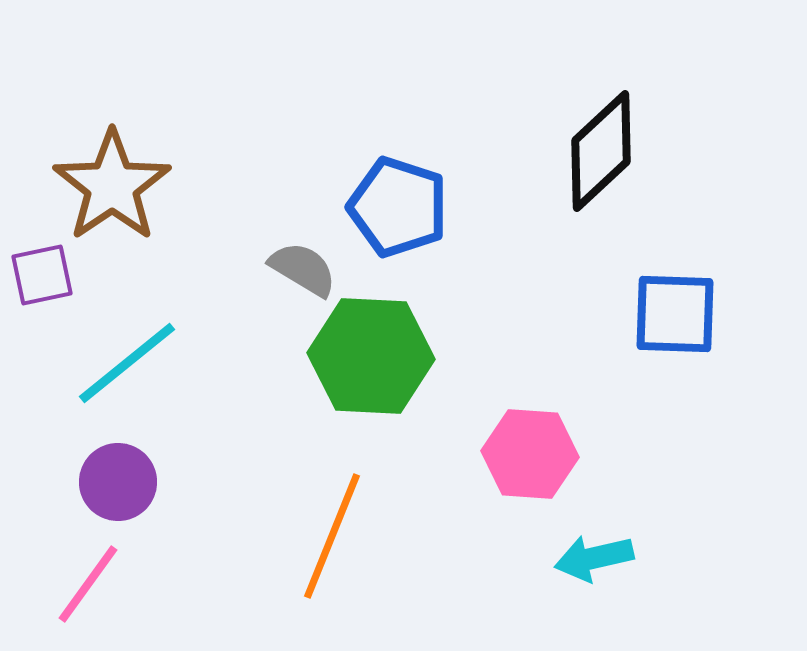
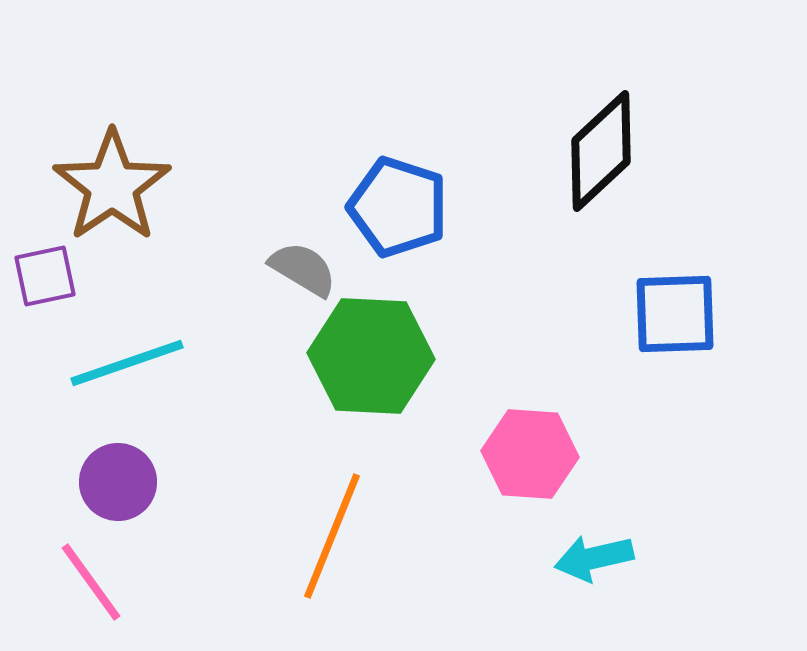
purple square: moved 3 px right, 1 px down
blue square: rotated 4 degrees counterclockwise
cyan line: rotated 20 degrees clockwise
pink line: moved 3 px right, 2 px up; rotated 72 degrees counterclockwise
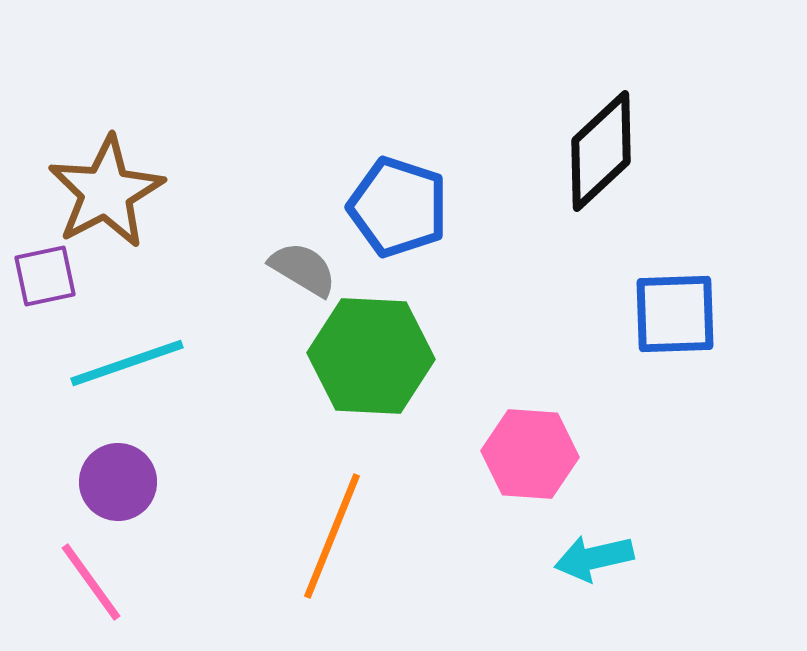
brown star: moved 6 px left, 6 px down; rotated 6 degrees clockwise
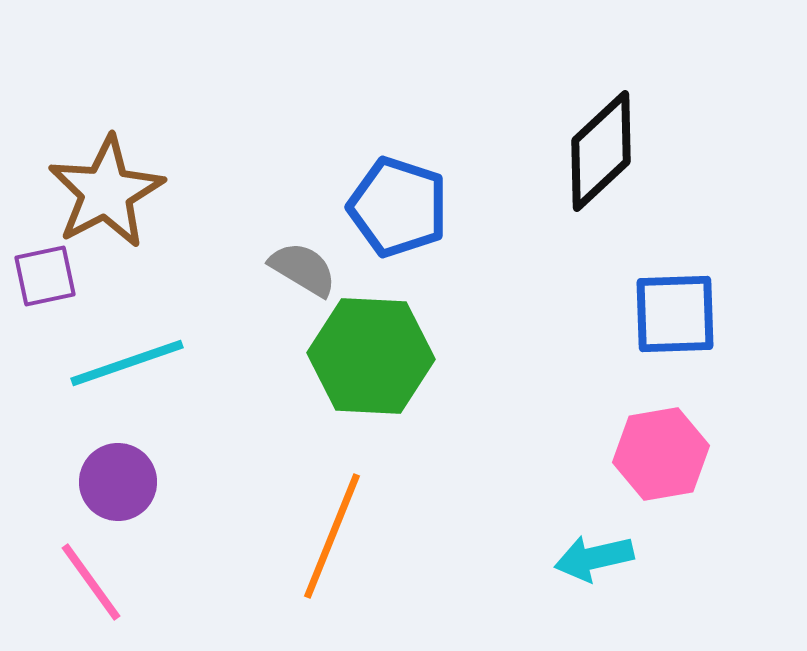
pink hexagon: moved 131 px right; rotated 14 degrees counterclockwise
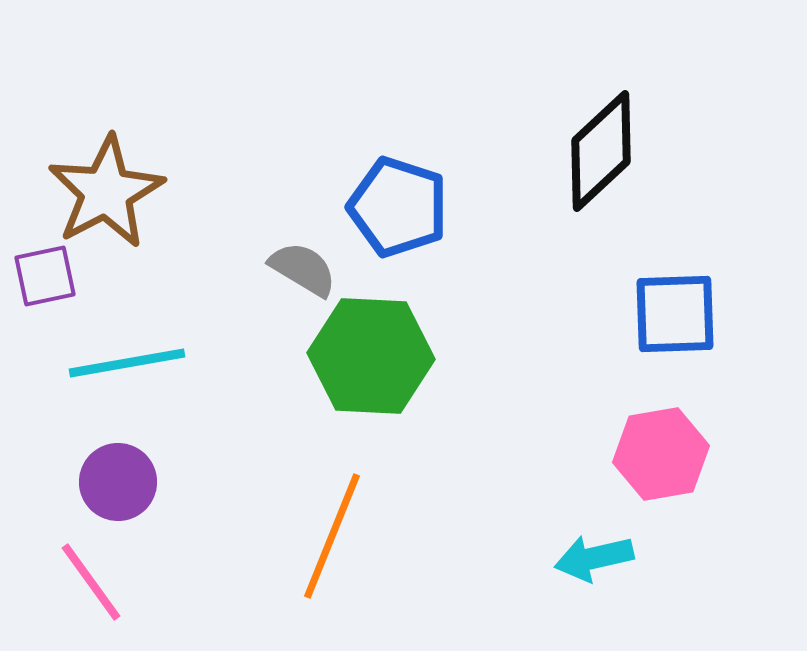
cyan line: rotated 9 degrees clockwise
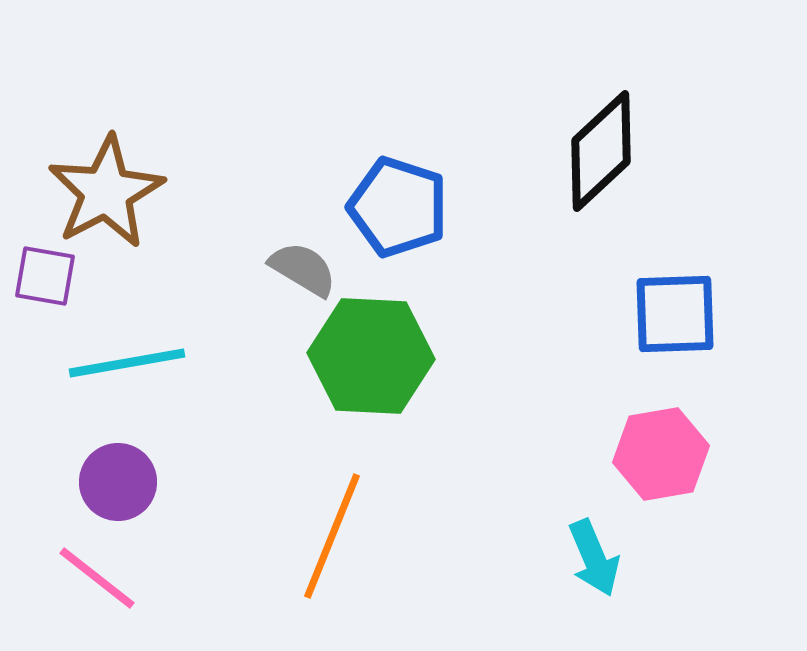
purple square: rotated 22 degrees clockwise
cyan arrow: rotated 100 degrees counterclockwise
pink line: moved 6 px right, 4 px up; rotated 16 degrees counterclockwise
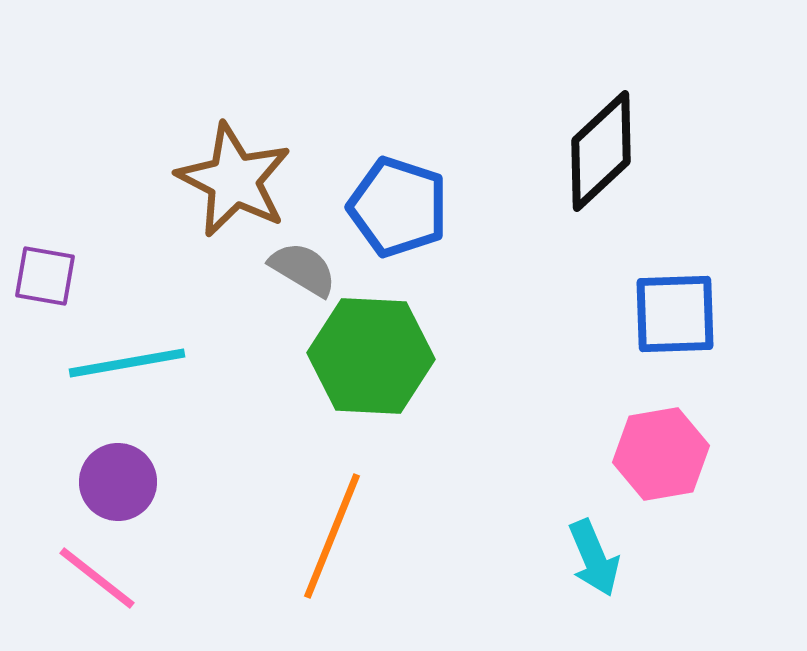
brown star: moved 128 px right, 12 px up; rotated 17 degrees counterclockwise
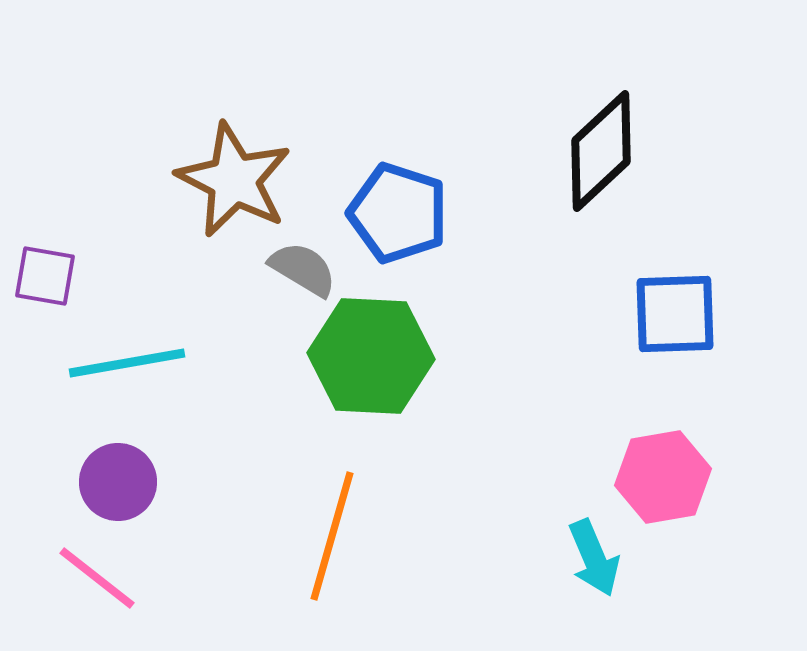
blue pentagon: moved 6 px down
pink hexagon: moved 2 px right, 23 px down
orange line: rotated 6 degrees counterclockwise
